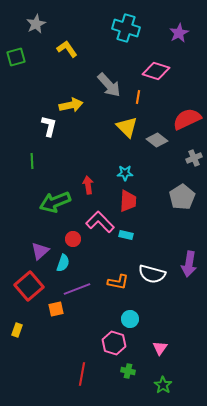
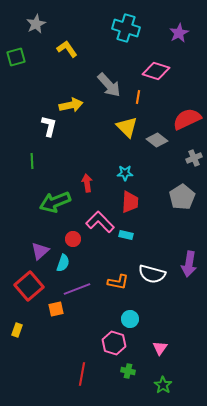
red arrow: moved 1 px left, 2 px up
red trapezoid: moved 2 px right, 1 px down
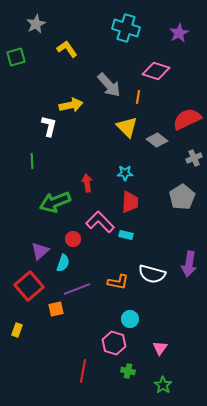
red line: moved 1 px right, 3 px up
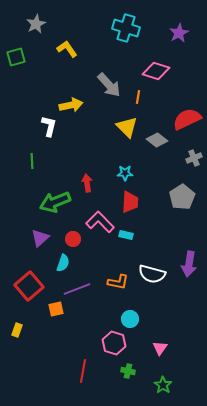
purple triangle: moved 13 px up
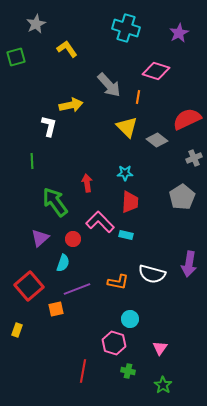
green arrow: rotated 76 degrees clockwise
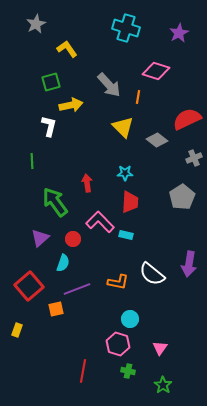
green square: moved 35 px right, 25 px down
yellow triangle: moved 4 px left
white semicircle: rotated 24 degrees clockwise
pink hexagon: moved 4 px right, 1 px down
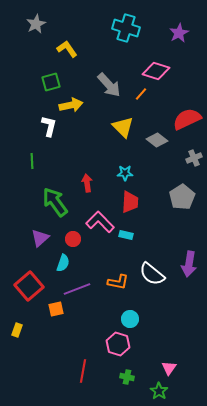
orange line: moved 3 px right, 3 px up; rotated 32 degrees clockwise
pink triangle: moved 9 px right, 20 px down
green cross: moved 1 px left, 6 px down
green star: moved 4 px left, 6 px down
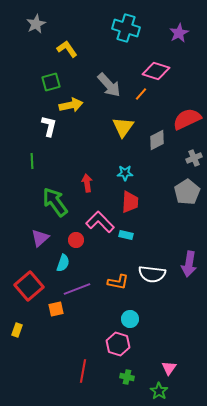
yellow triangle: rotated 20 degrees clockwise
gray diamond: rotated 65 degrees counterclockwise
gray pentagon: moved 5 px right, 5 px up
red circle: moved 3 px right, 1 px down
white semicircle: rotated 32 degrees counterclockwise
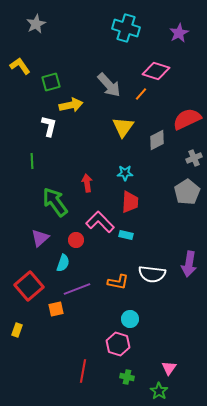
yellow L-shape: moved 47 px left, 17 px down
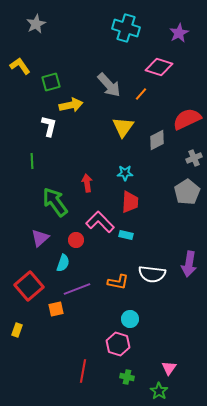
pink diamond: moved 3 px right, 4 px up
